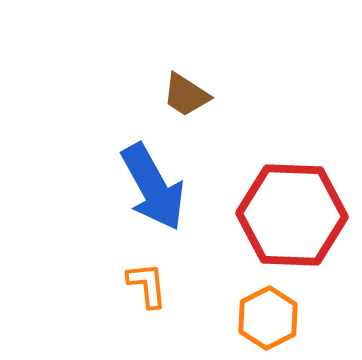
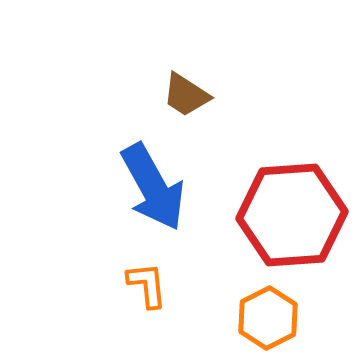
red hexagon: rotated 6 degrees counterclockwise
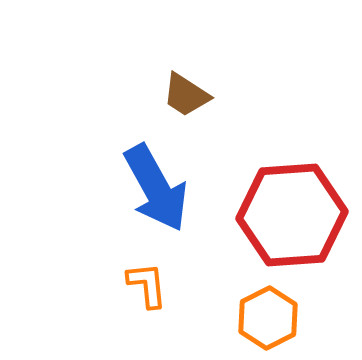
blue arrow: moved 3 px right, 1 px down
